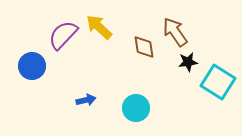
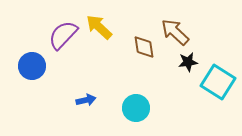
brown arrow: rotated 12 degrees counterclockwise
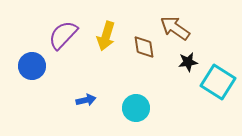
yellow arrow: moved 7 px right, 9 px down; rotated 116 degrees counterclockwise
brown arrow: moved 4 px up; rotated 8 degrees counterclockwise
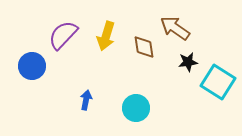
blue arrow: rotated 66 degrees counterclockwise
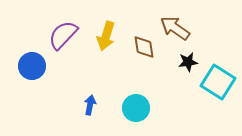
blue arrow: moved 4 px right, 5 px down
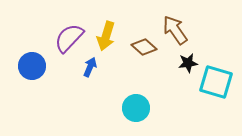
brown arrow: moved 2 px down; rotated 20 degrees clockwise
purple semicircle: moved 6 px right, 3 px down
brown diamond: rotated 40 degrees counterclockwise
black star: moved 1 px down
cyan square: moved 2 px left; rotated 16 degrees counterclockwise
blue arrow: moved 38 px up; rotated 12 degrees clockwise
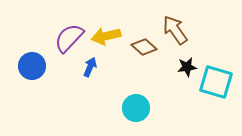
yellow arrow: rotated 60 degrees clockwise
black star: moved 1 px left, 4 px down
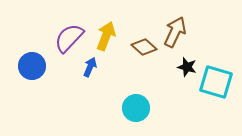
brown arrow: moved 2 px down; rotated 60 degrees clockwise
yellow arrow: rotated 124 degrees clockwise
black star: rotated 24 degrees clockwise
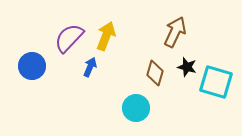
brown diamond: moved 11 px right, 26 px down; rotated 65 degrees clockwise
